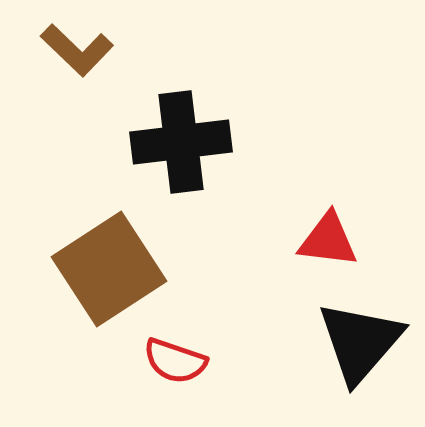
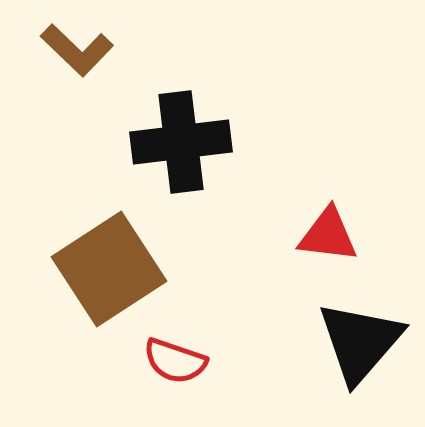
red triangle: moved 5 px up
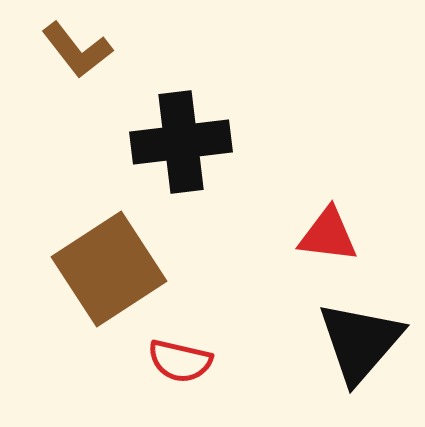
brown L-shape: rotated 8 degrees clockwise
red semicircle: moved 5 px right; rotated 6 degrees counterclockwise
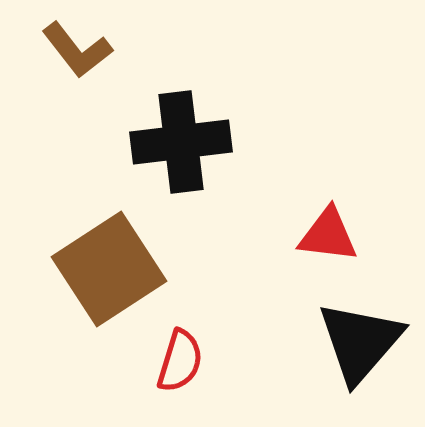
red semicircle: rotated 86 degrees counterclockwise
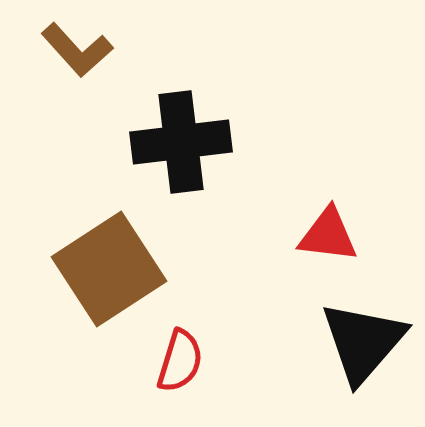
brown L-shape: rotated 4 degrees counterclockwise
black triangle: moved 3 px right
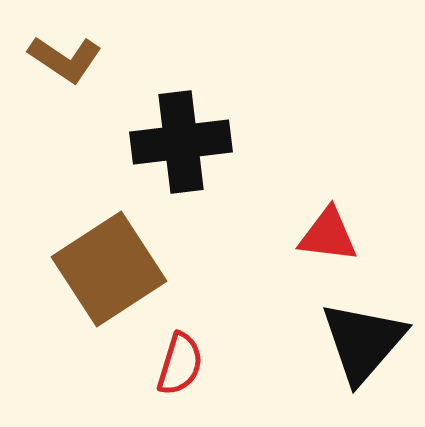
brown L-shape: moved 12 px left, 9 px down; rotated 14 degrees counterclockwise
red semicircle: moved 3 px down
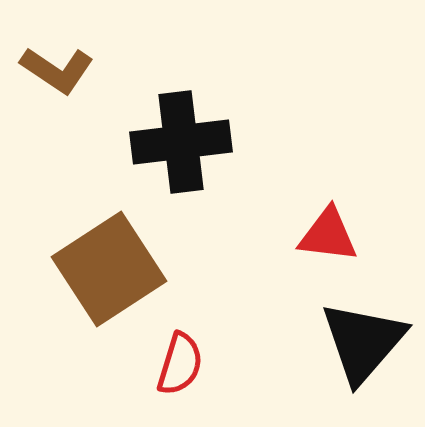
brown L-shape: moved 8 px left, 11 px down
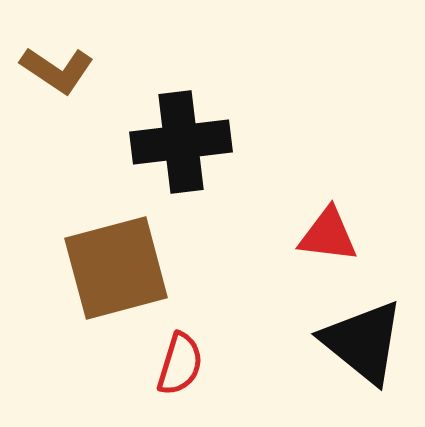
brown square: moved 7 px right, 1 px up; rotated 18 degrees clockwise
black triangle: rotated 32 degrees counterclockwise
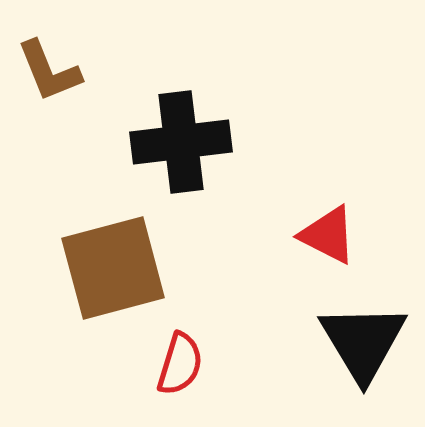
brown L-shape: moved 8 px left, 1 px down; rotated 34 degrees clockwise
red triangle: rotated 20 degrees clockwise
brown square: moved 3 px left
black triangle: rotated 20 degrees clockwise
